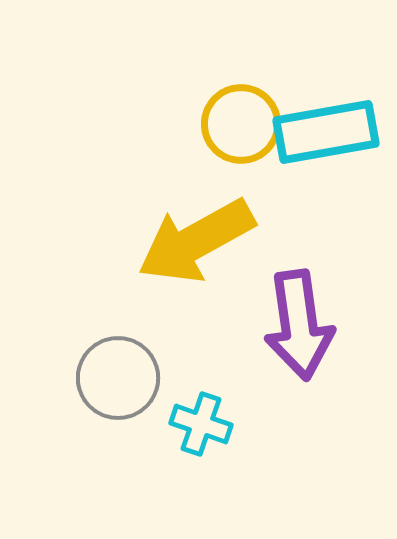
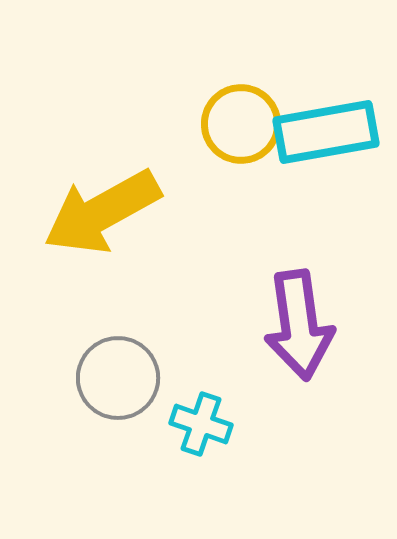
yellow arrow: moved 94 px left, 29 px up
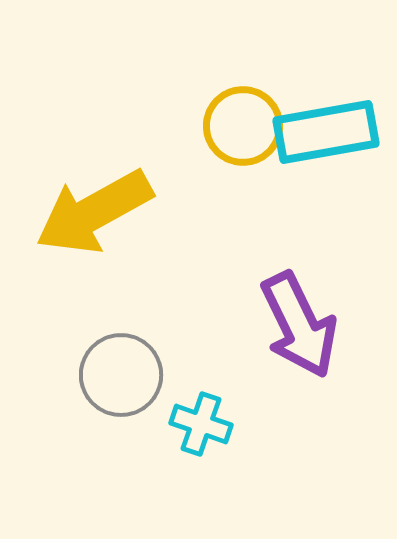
yellow circle: moved 2 px right, 2 px down
yellow arrow: moved 8 px left
purple arrow: rotated 18 degrees counterclockwise
gray circle: moved 3 px right, 3 px up
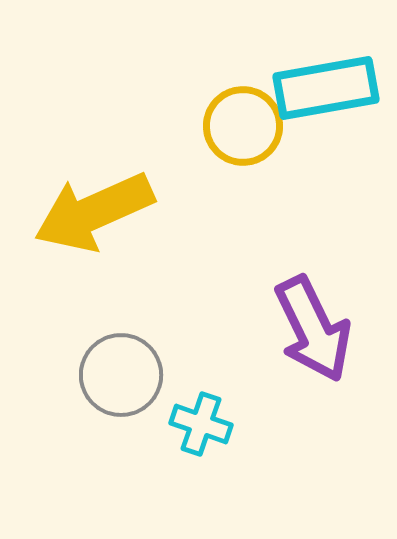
cyan rectangle: moved 44 px up
yellow arrow: rotated 5 degrees clockwise
purple arrow: moved 14 px right, 4 px down
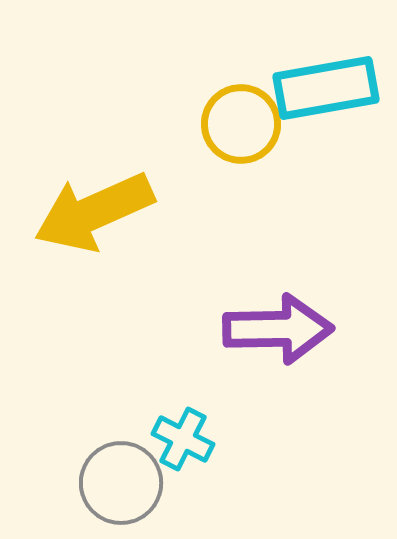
yellow circle: moved 2 px left, 2 px up
purple arrow: moved 35 px left; rotated 65 degrees counterclockwise
gray circle: moved 108 px down
cyan cross: moved 18 px left, 15 px down; rotated 8 degrees clockwise
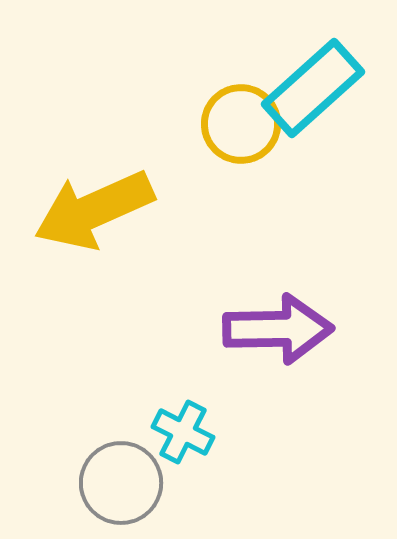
cyan rectangle: moved 13 px left; rotated 32 degrees counterclockwise
yellow arrow: moved 2 px up
cyan cross: moved 7 px up
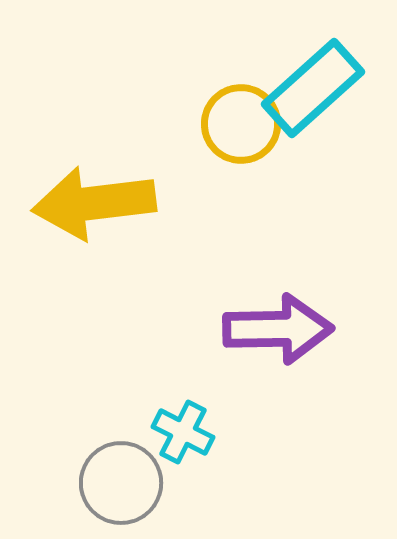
yellow arrow: moved 7 px up; rotated 17 degrees clockwise
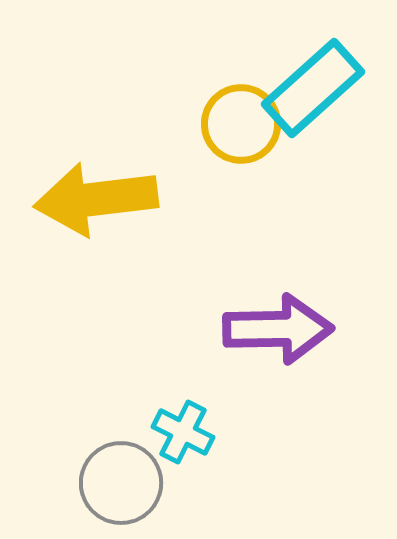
yellow arrow: moved 2 px right, 4 px up
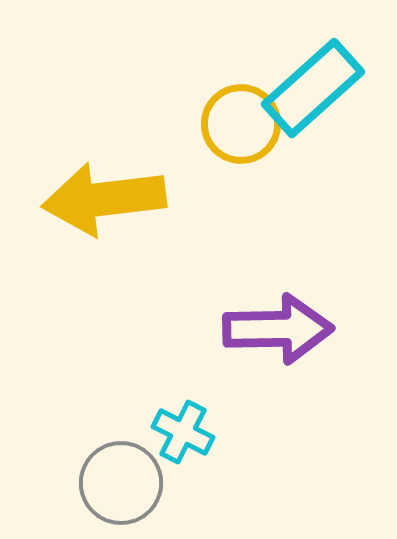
yellow arrow: moved 8 px right
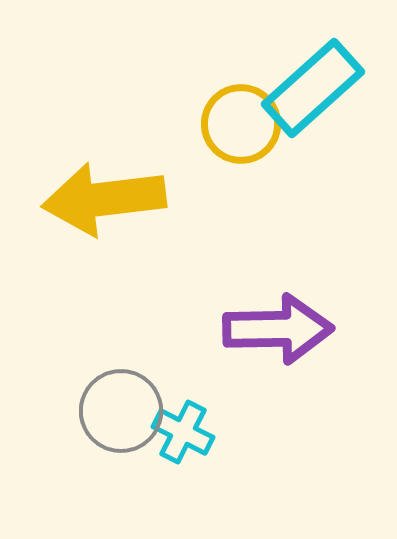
gray circle: moved 72 px up
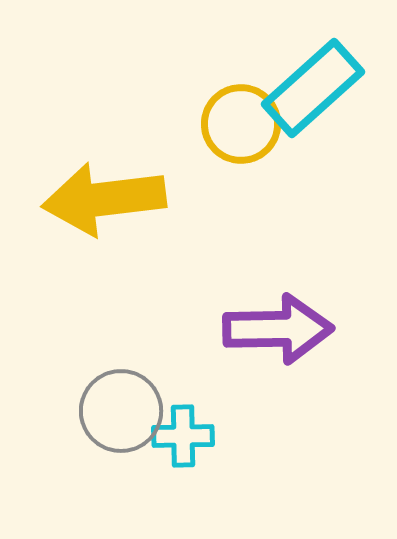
cyan cross: moved 4 px down; rotated 28 degrees counterclockwise
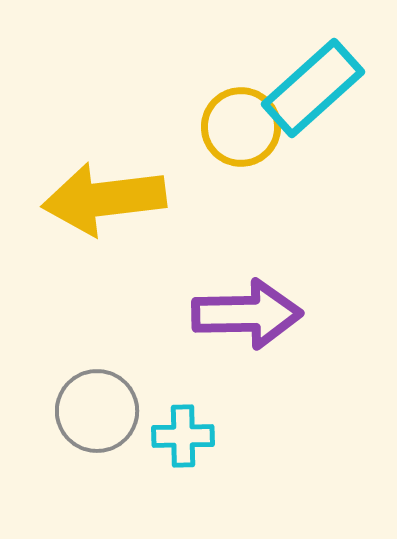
yellow circle: moved 3 px down
purple arrow: moved 31 px left, 15 px up
gray circle: moved 24 px left
